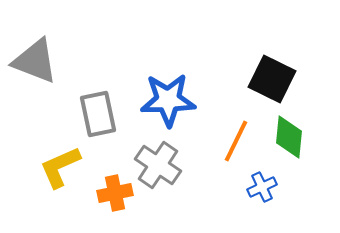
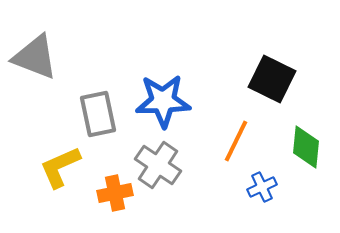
gray triangle: moved 4 px up
blue star: moved 5 px left, 1 px down
green diamond: moved 17 px right, 10 px down
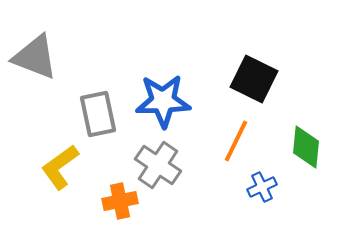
black square: moved 18 px left
yellow L-shape: rotated 12 degrees counterclockwise
orange cross: moved 5 px right, 8 px down
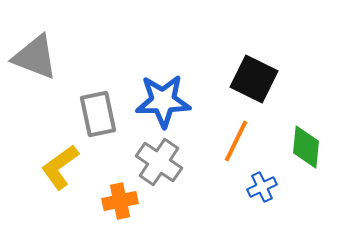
gray cross: moved 1 px right, 3 px up
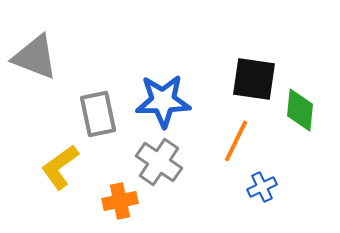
black square: rotated 18 degrees counterclockwise
green diamond: moved 6 px left, 37 px up
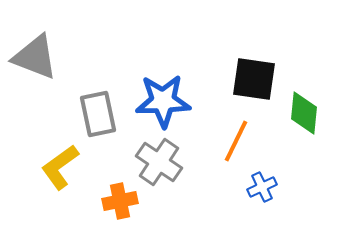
green diamond: moved 4 px right, 3 px down
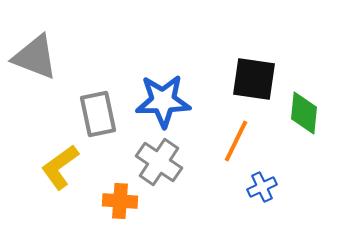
orange cross: rotated 16 degrees clockwise
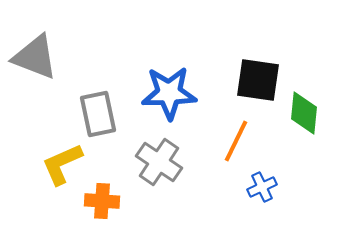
black square: moved 4 px right, 1 px down
blue star: moved 6 px right, 8 px up
yellow L-shape: moved 2 px right, 3 px up; rotated 12 degrees clockwise
orange cross: moved 18 px left
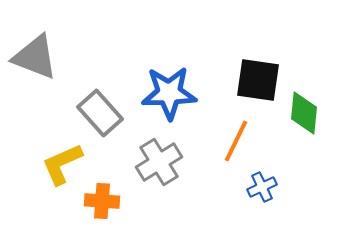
gray rectangle: moved 2 px right, 1 px up; rotated 30 degrees counterclockwise
gray cross: rotated 24 degrees clockwise
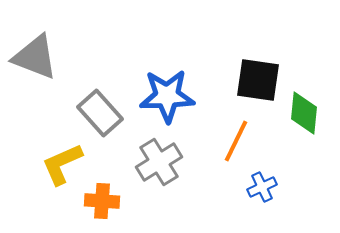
blue star: moved 2 px left, 3 px down
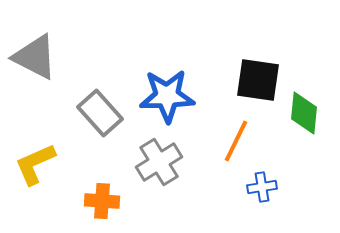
gray triangle: rotated 6 degrees clockwise
yellow L-shape: moved 27 px left
blue cross: rotated 16 degrees clockwise
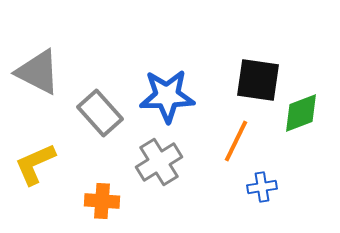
gray triangle: moved 3 px right, 15 px down
green diamond: moved 3 px left; rotated 63 degrees clockwise
